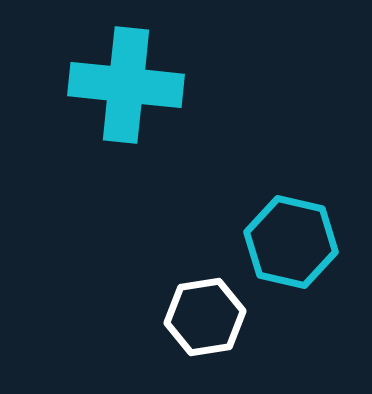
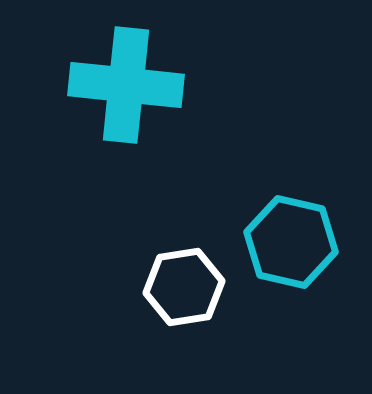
white hexagon: moved 21 px left, 30 px up
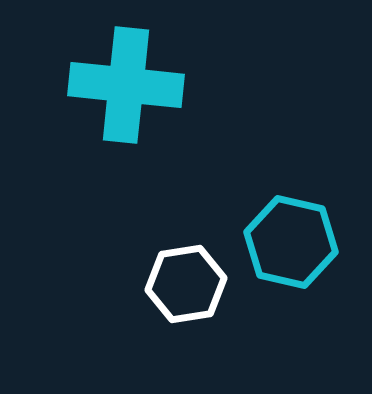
white hexagon: moved 2 px right, 3 px up
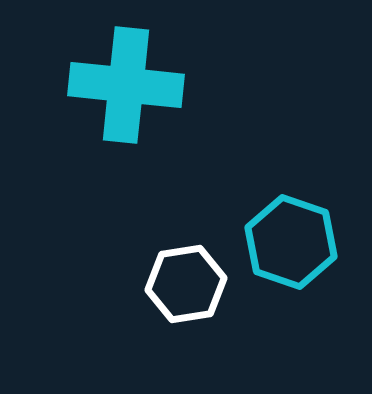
cyan hexagon: rotated 6 degrees clockwise
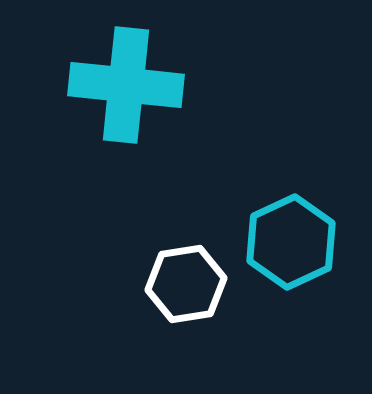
cyan hexagon: rotated 16 degrees clockwise
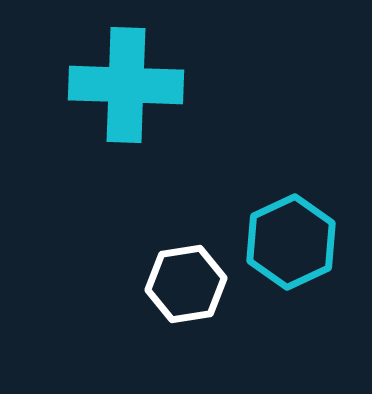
cyan cross: rotated 4 degrees counterclockwise
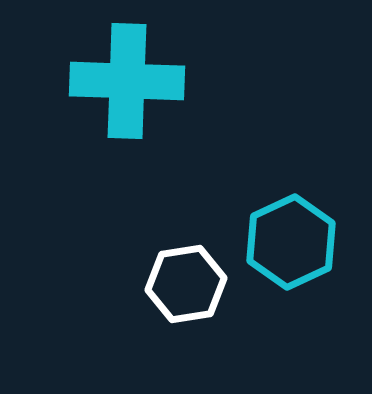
cyan cross: moved 1 px right, 4 px up
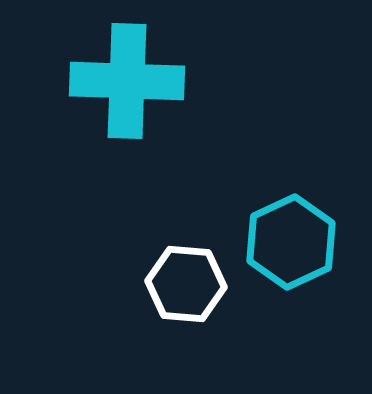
white hexagon: rotated 14 degrees clockwise
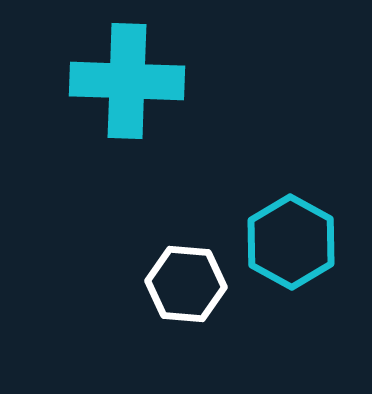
cyan hexagon: rotated 6 degrees counterclockwise
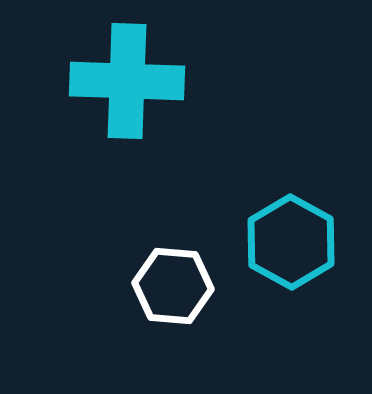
white hexagon: moved 13 px left, 2 px down
